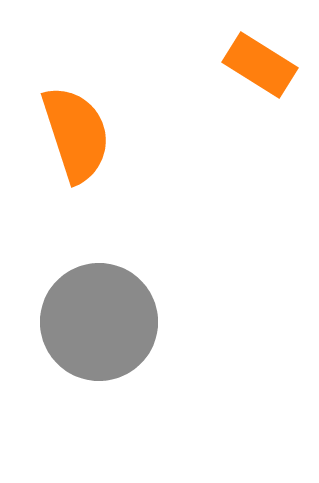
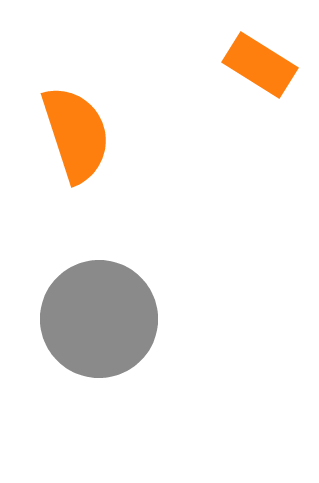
gray circle: moved 3 px up
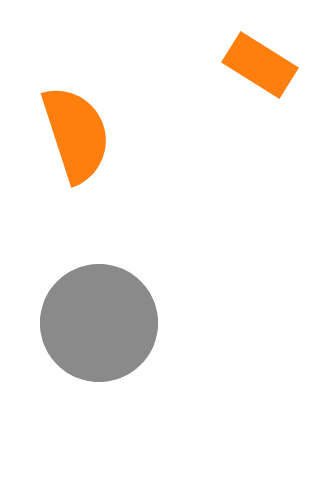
gray circle: moved 4 px down
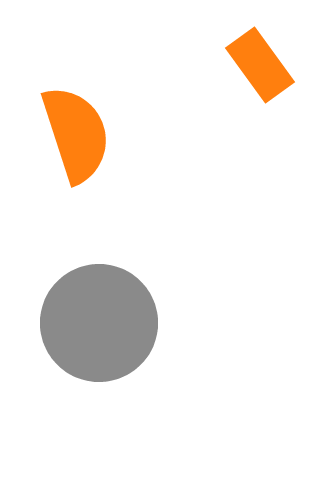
orange rectangle: rotated 22 degrees clockwise
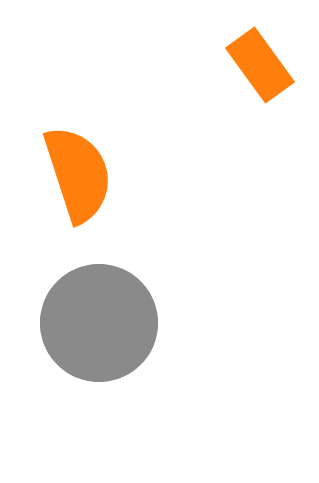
orange semicircle: moved 2 px right, 40 px down
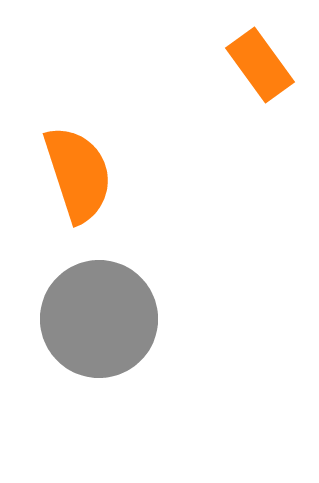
gray circle: moved 4 px up
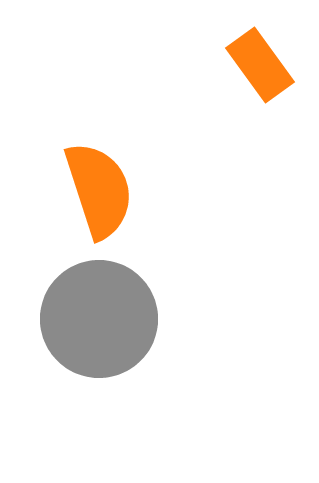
orange semicircle: moved 21 px right, 16 px down
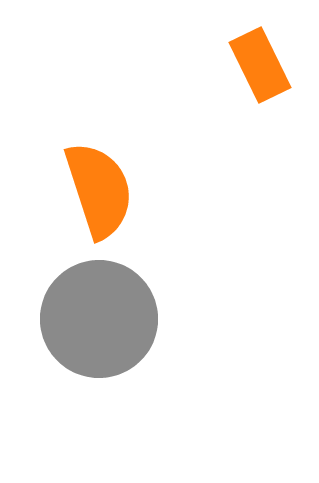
orange rectangle: rotated 10 degrees clockwise
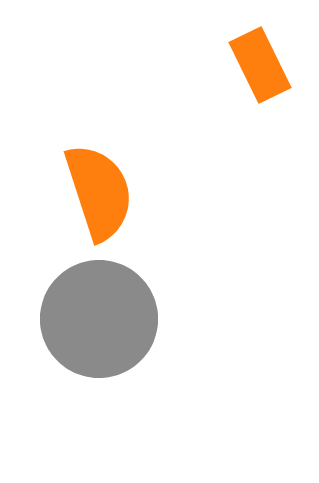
orange semicircle: moved 2 px down
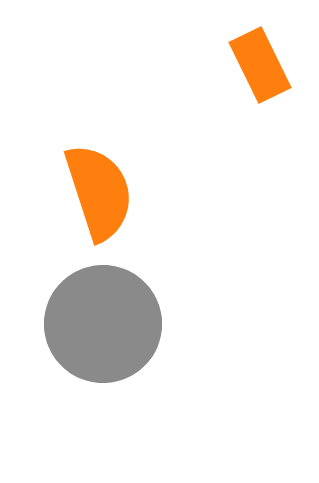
gray circle: moved 4 px right, 5 px down
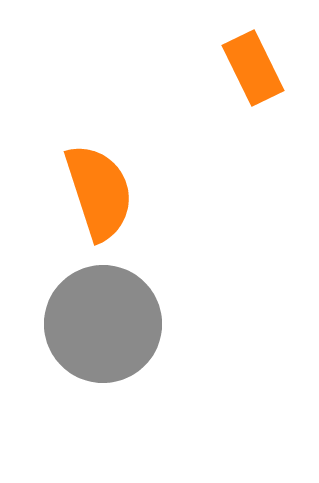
orange rectangle: moved 7 px left, 3 px down
